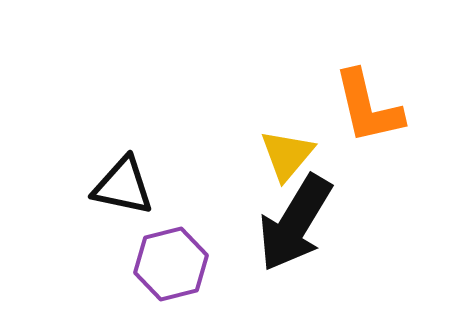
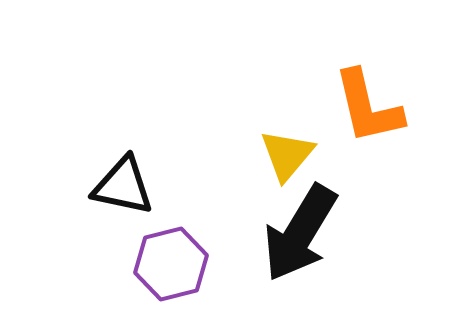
black arrow: moved 5 px right, 10 px down
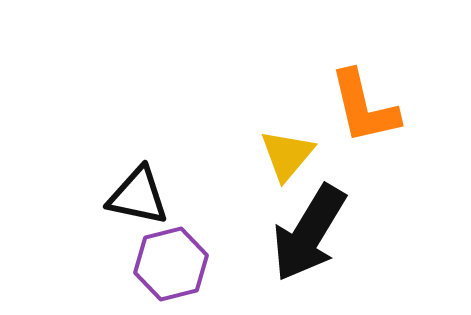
orange L-shape: moved 4 px left
black triangle: moved 15 px right, 10 px down
black arrow: moved 9 px right
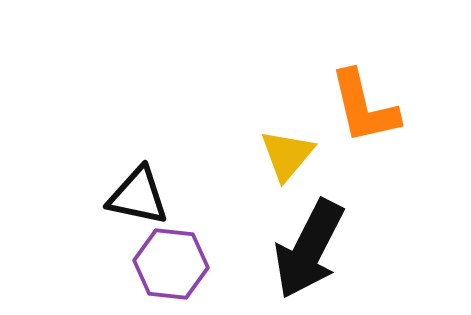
black arrow: moved 16 px down; rotated 4 degrees counterclockwise
purple hexagon: rotated 20 degrees clockwise
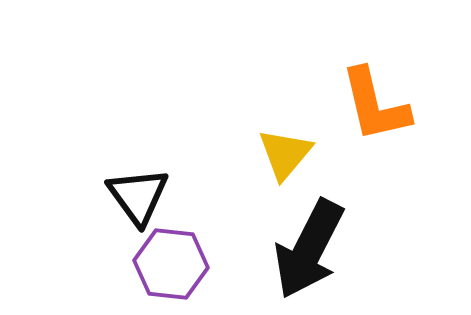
orange L-shape: moved 11 px right, 2 px up
yellow triangle: moved 2 px left, 1 px up
black triangle: rotated 42 degrees clockwise
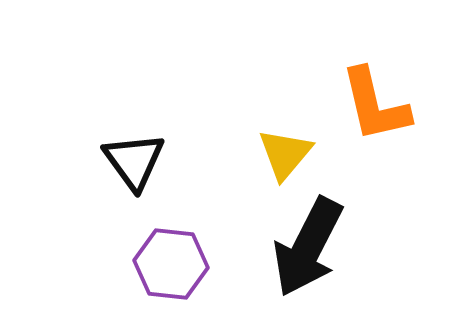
black triangle: moved 4 px left, 35 px up
black arrow: moved 1 px left, 2 px up
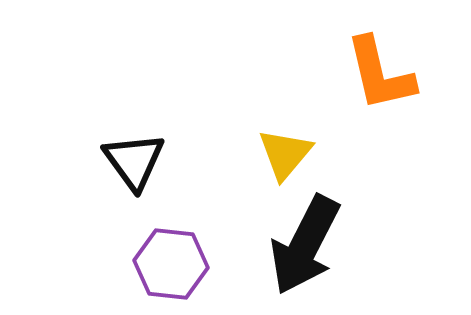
orange L-shape: moved 5 px right, 31 px up
black arrow: moved 3 px left, 2 px up
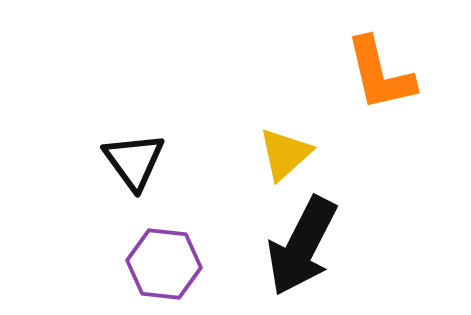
yellow triangle: rotated 8 degrees clockwise
black arrow: moved 3 px left, 1 px down
purple hexagon: moved 7 px left
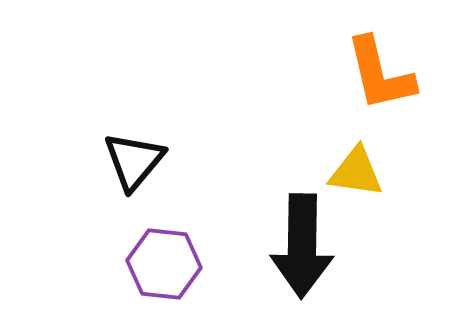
yellow triangle: moved 71 px right, 18 px down; rotated 50 degrees clockwise
black triangle: rotated 16 degrees clockwise
black arrow: rotated 26 degrees counterclockwise
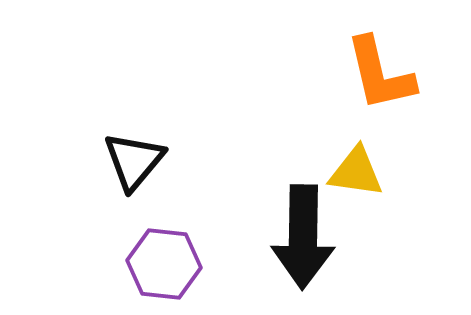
black arrow: moved 1 px right, 9 px up
